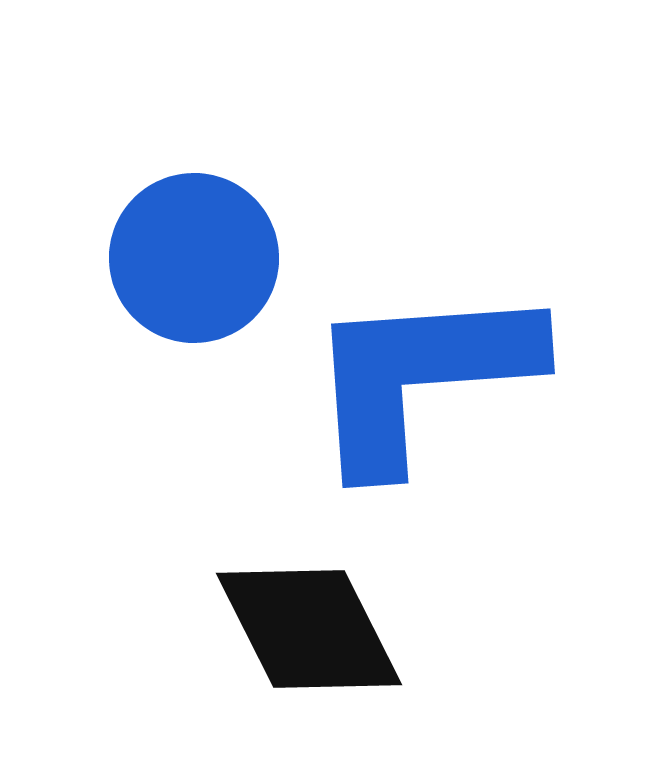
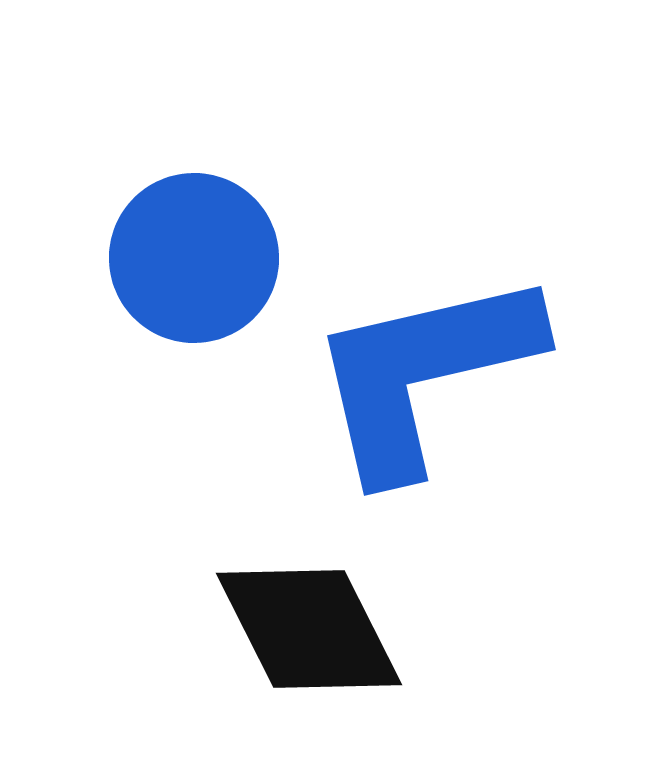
blue L-shape: moved 3 px right, 3 px up; rotated 9 degrees counterclockwise
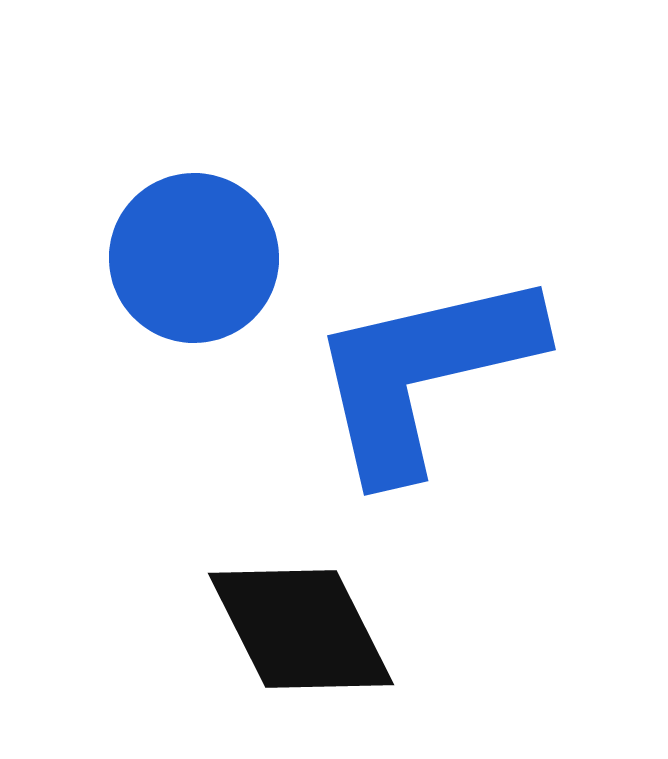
black diamond: moved 8 px left
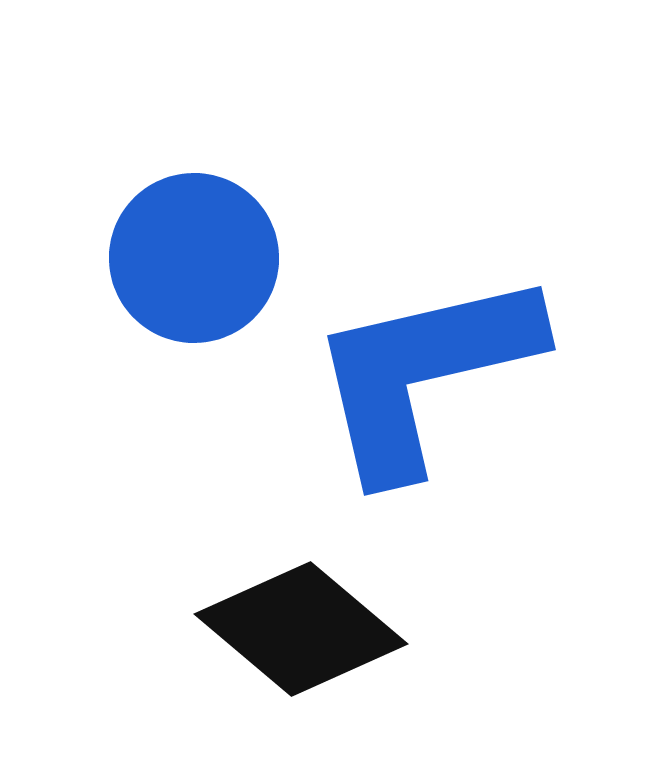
black diamond: rotated 23 degrees counterclockwise
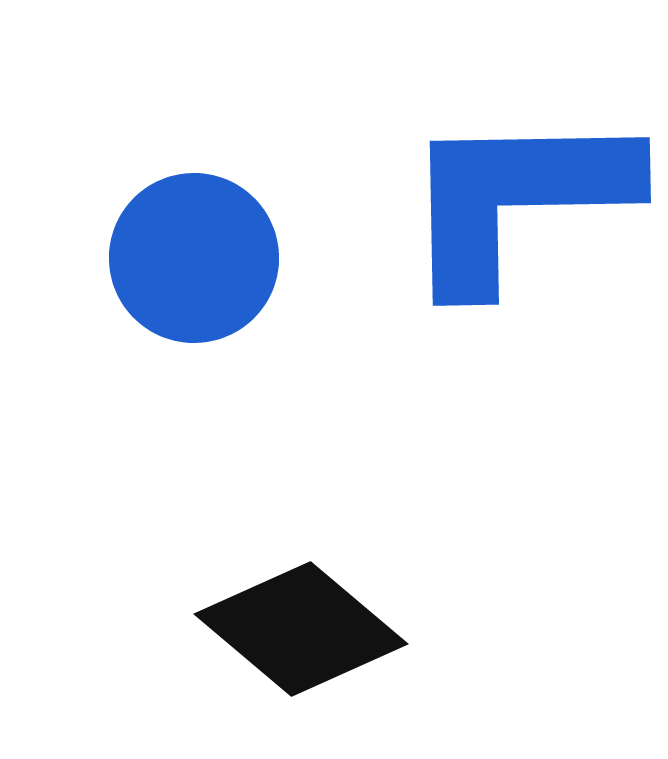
blue L-shape: moved 93 px right, 175 px up; rotated 12 degrees clockwise
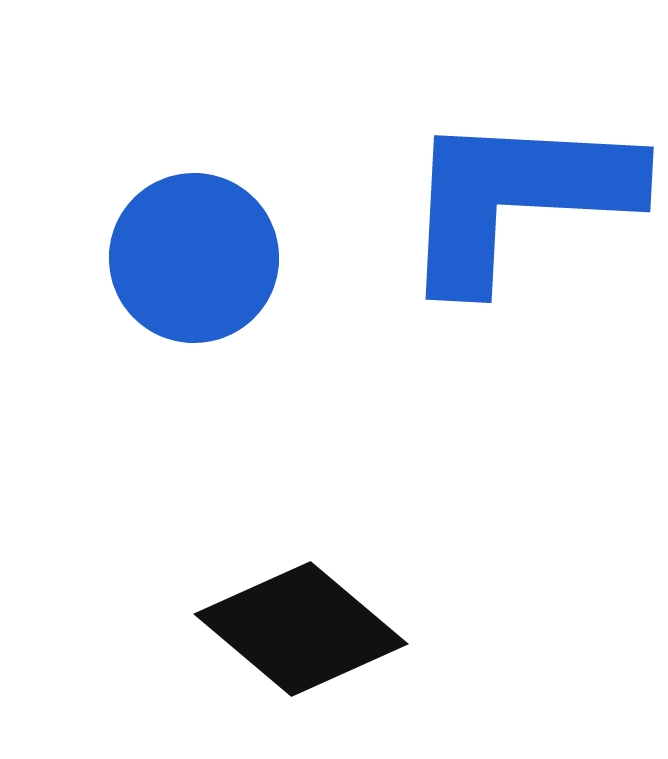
blue L-shape: rotated 4 degrees clockwise
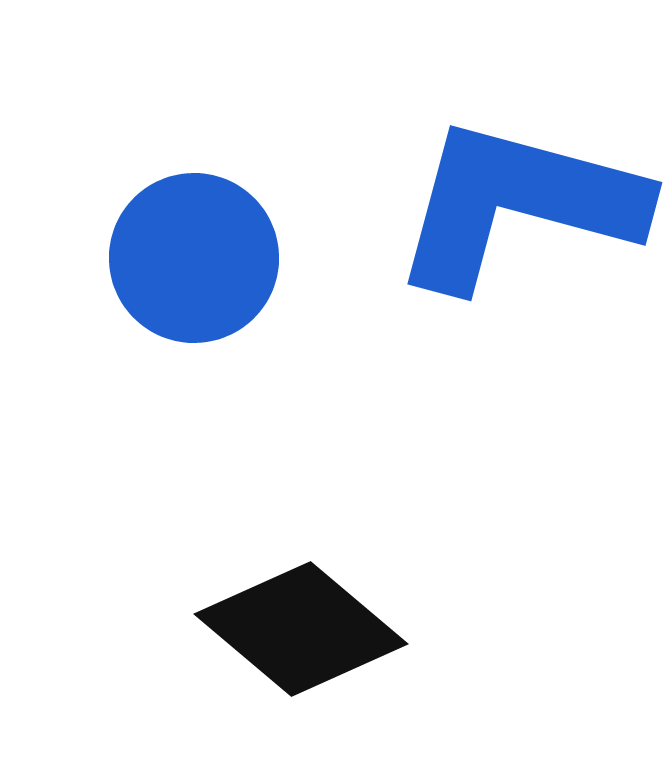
blue L-shape: moved 1 px right, 6 px down; rotated 12 degrees clockwise
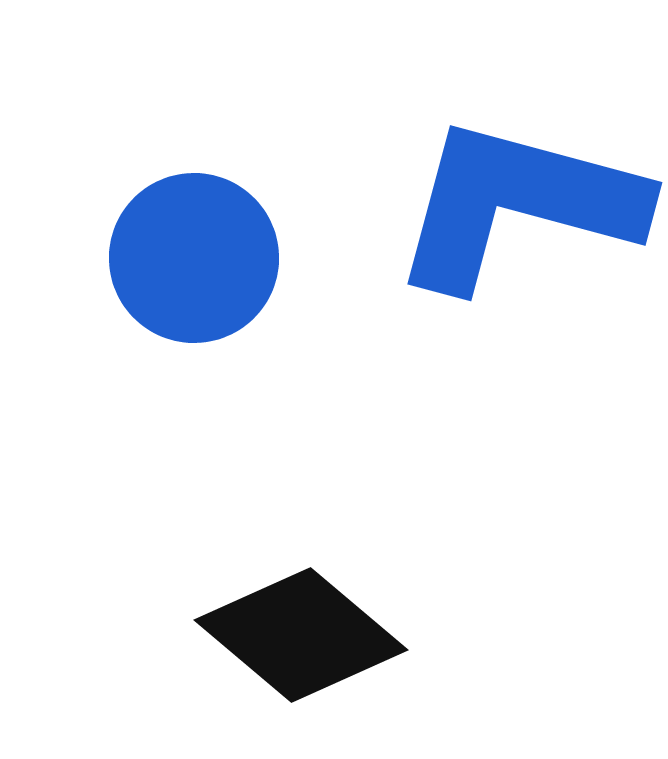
black diamond: moved 6 px down
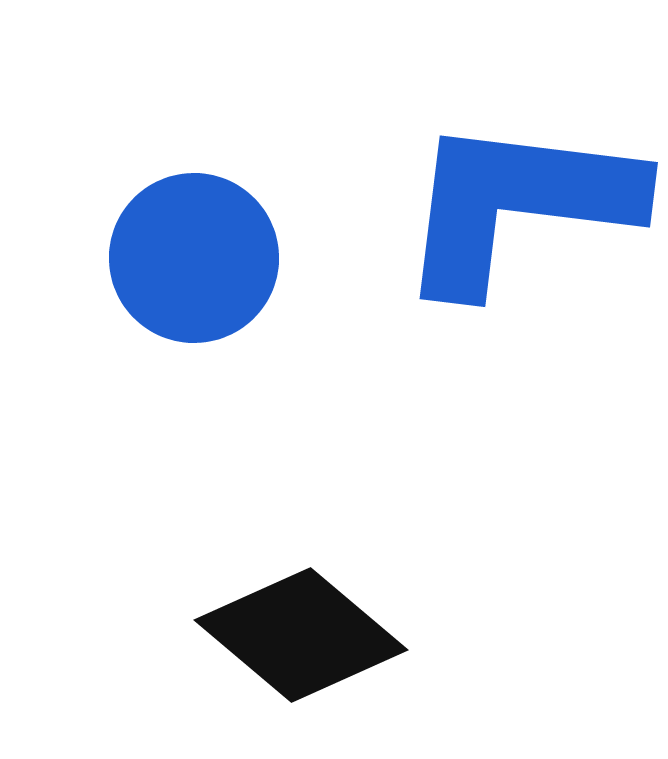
blue L-shape: rotated 8 degrees counterclockwise
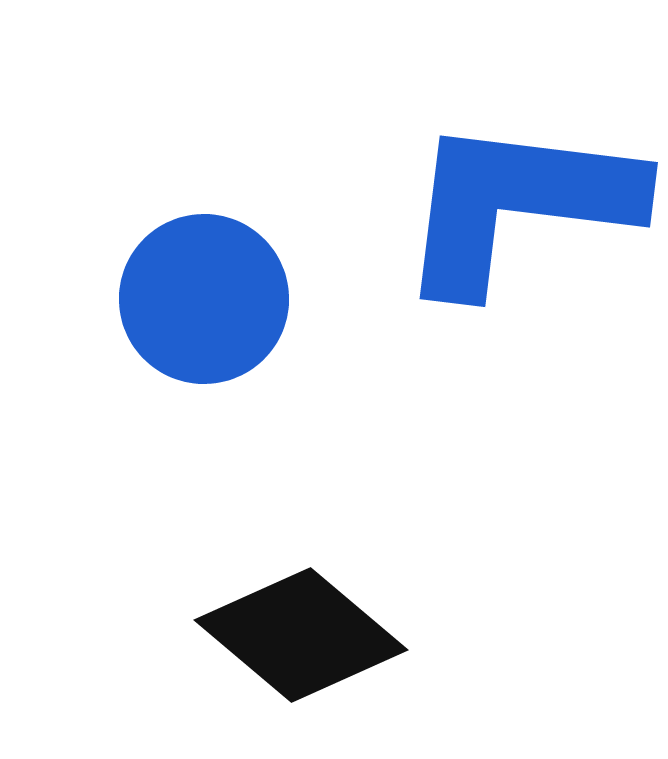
blue circle: moved 10 px right, 41 px down
